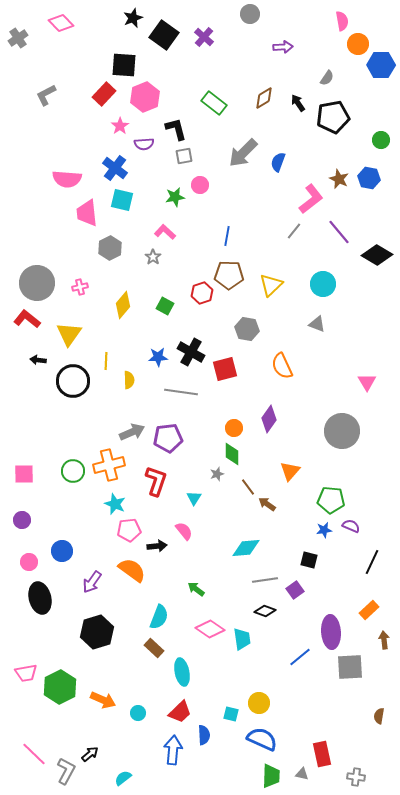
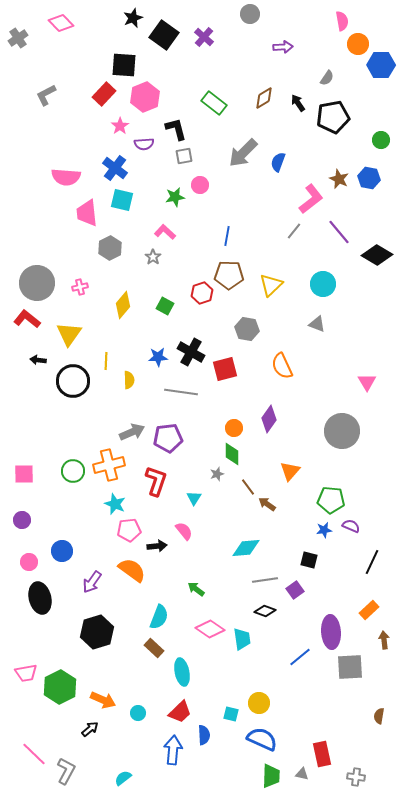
pink semicircle at (67, 179): moved 1 px left, 2 px up
black arrow at (90, 754): moved 25 px up
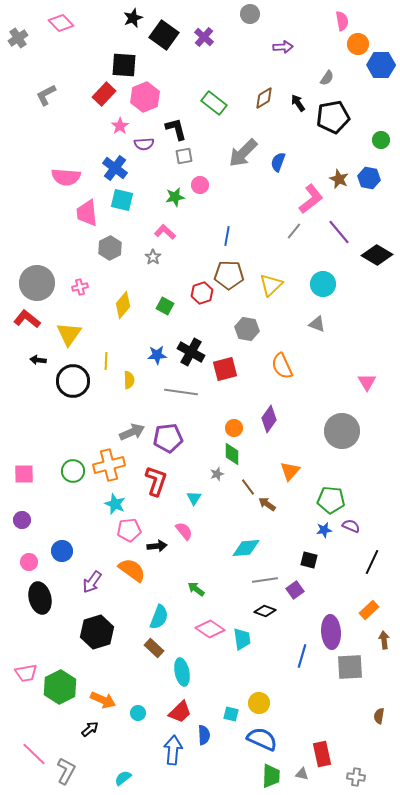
blue star at (158, 357): moved 1 px left, 2 px up
blue line at (300, 657): moved 2 px right, 1 px up; rotated 35 degrees counterclockwise
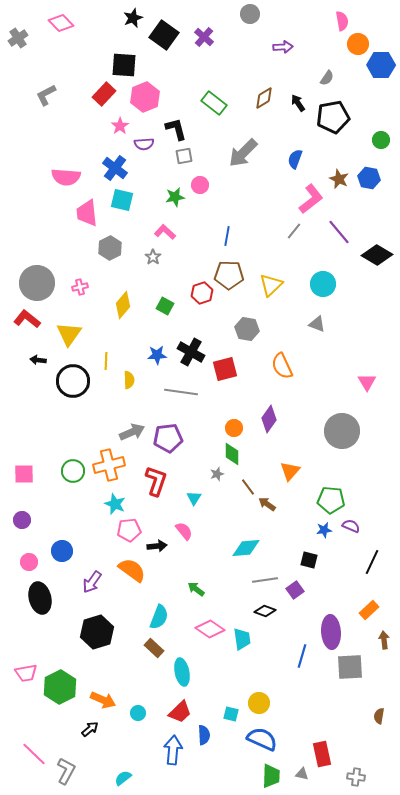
blue semicircle at (278, 162): moved 17 px right, 3 px up
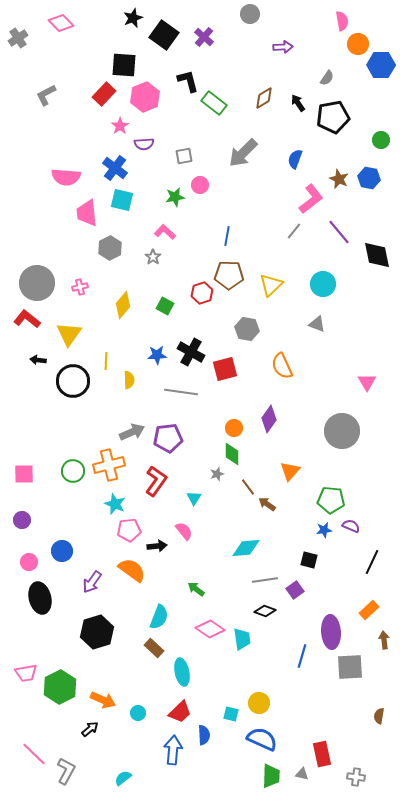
black L-shape at (176, 129): moved 12 px right, 48 px up
black diamond at (377, 255): rotated 48 degrees clockwise
red L-shape at (156, 481): rotated 16 degrees clockwise
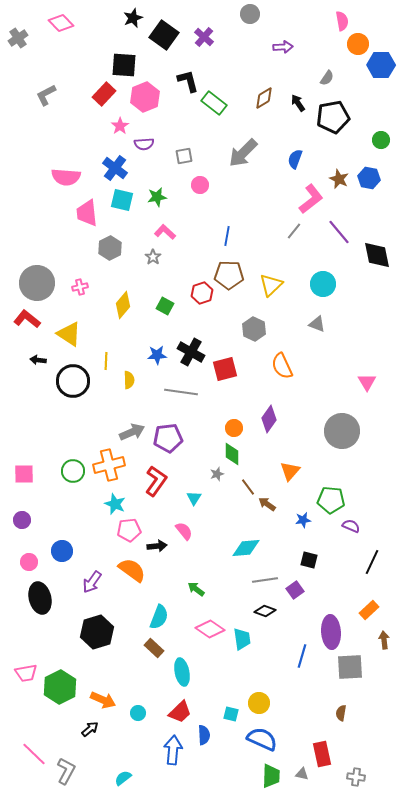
green star at (175, 197): moved 18 px left
gray hexagon at (247, 329): moved 7 px right; rotated 15 degrees clockwise
yellow triangle at (69, 334): rotated 32 degrees counterclockwise
blue star at (324, 530): moved 21 px left, 10 px up
brown semicircle at (379, 716): moved 38 px left, 3 px up
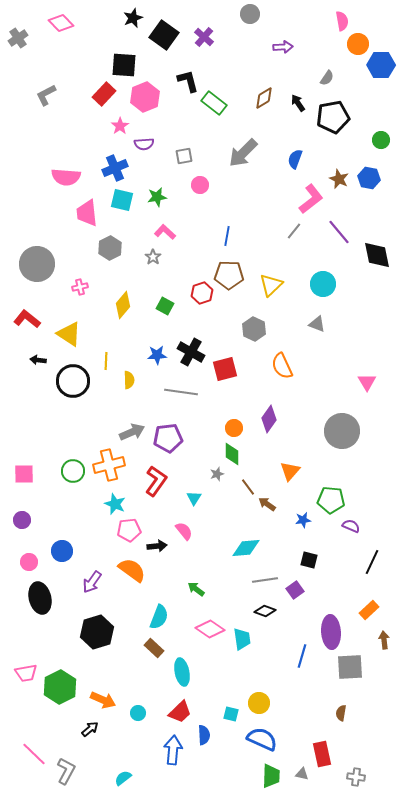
blue cross at (115, 168): rotated 30 degrees clockwise
gray circle at (37, 283): moved 19 px up
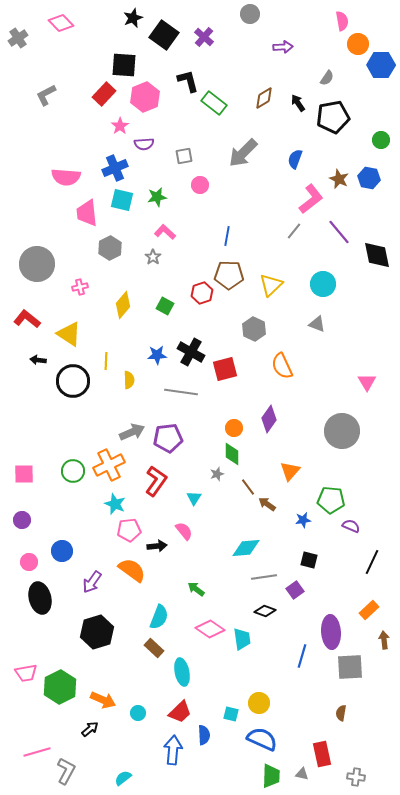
orange cross at (109, 465): rotated 12 degrees counterclockwise
gray line at (265, 580): moved 1 px left, 3 px up
pink line at (34, 754): moved 3 px right, 2 px up; rotated 60 degrees counterclockwise
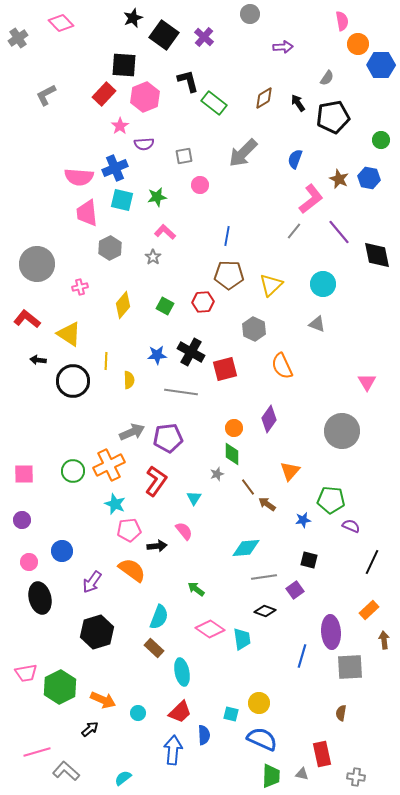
pink semicircle at (66, 177): moved 13 px right
red hexagon at (202, 293): moved 1 px right, 9 px down; rotated 15 degrees clockwise
gray L-shape at (66, 771): rotated 76 degrees counterclockwise
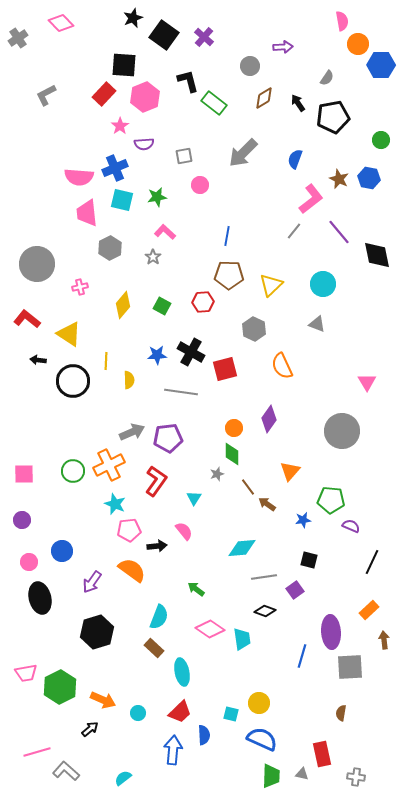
gray circle at (250, 14): moved 52 px down
green square at (165, 306): moved 3 px left
cyan diamond at (246, 548): moved 4 px left
